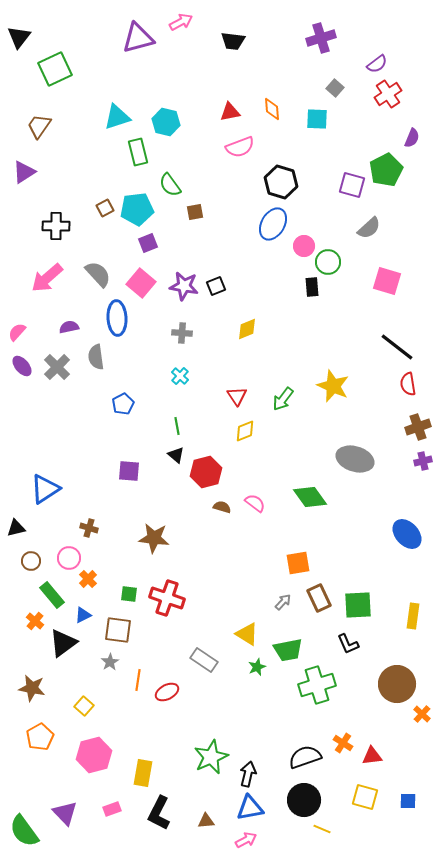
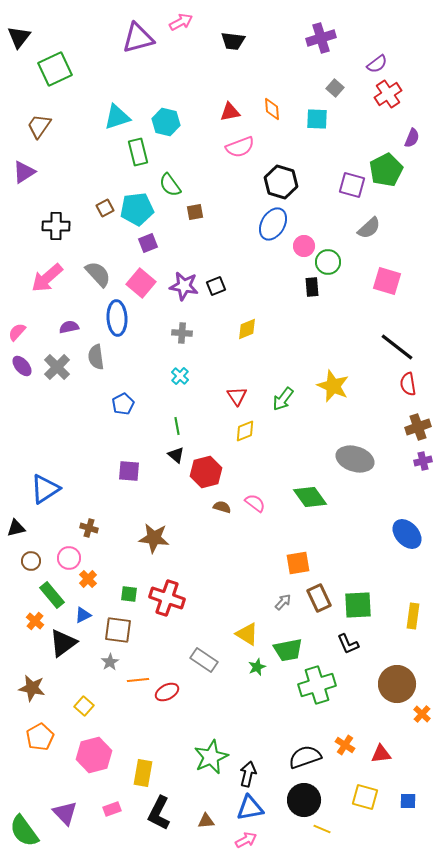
orange line at (138, 680): rotated 75 degrees clockwise
orange cross at (343, 743): moved 2 px right, 2 px down
red triangle at (372, 756): moved 9 px right, 2 px up
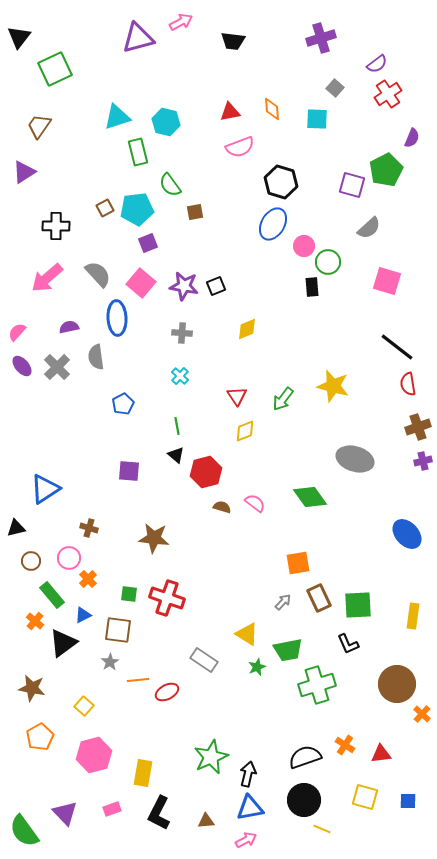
yellow star at (333, 386): rotated 8 degrees counterclockwise
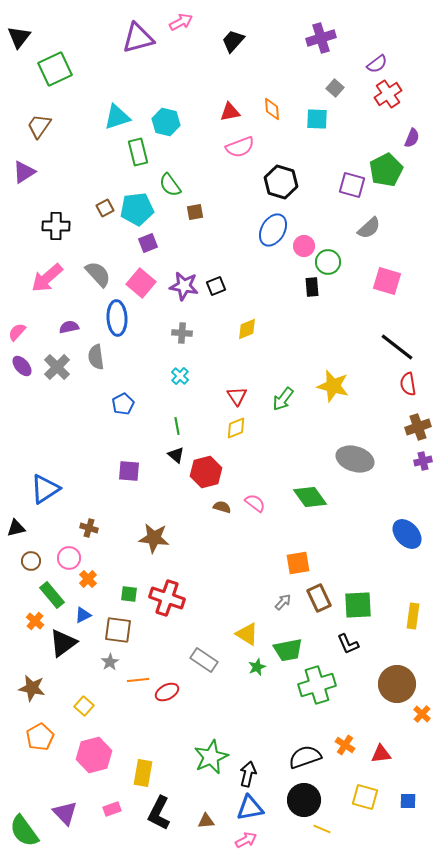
black trapezoid at (233, 41): rotated 125 degrees clockwise
blue ellipse at (273, 224): moved 6 px down
yellow diamond at (245, 431): moved 9 px left, 3 px up
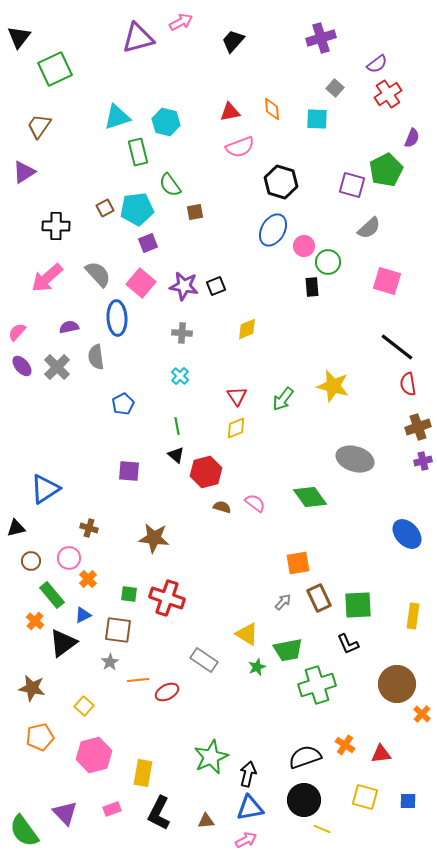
orange pentagon at (40, 737): rotated 16 degrees clockwise
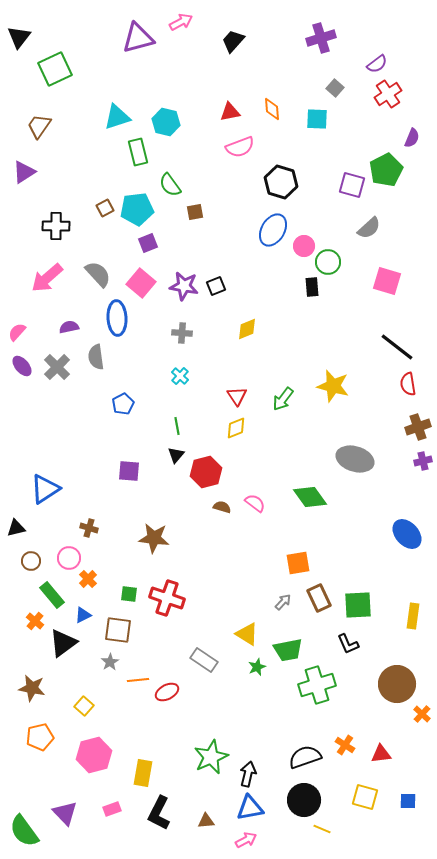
black triangle at (176, 455): rotated 30 degrees clockwise
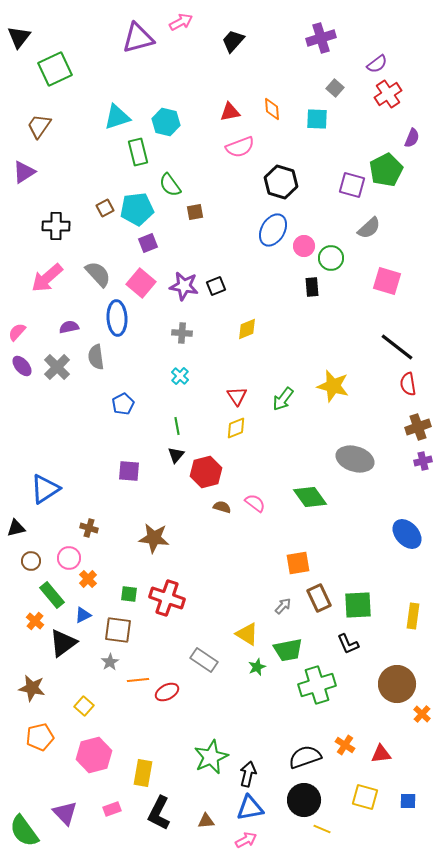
green circle at (328, 262): moved 3 px right, 4 px up
gray arrow at (283, 602): moved 4 px down
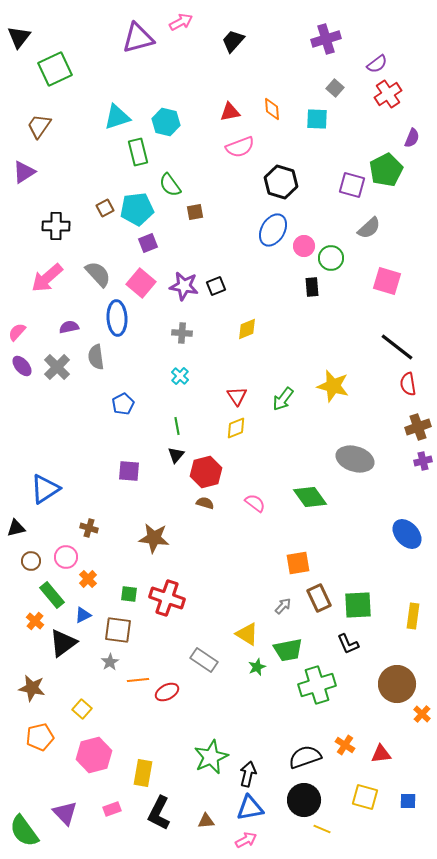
purple cross at (321, 38): moved 5 px right, 1 px down
brown semicircle at (222, 507): moved 17 px left, 4 px up
pink circle at (69, 558): moved 3 px left, 1 px up
yellow square at (84, 706): moved 2 px left, 3 px down
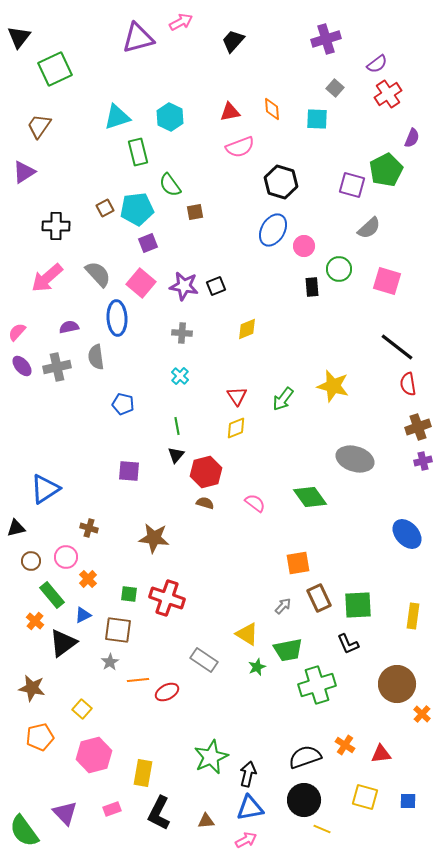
cyan hexagon at (166, 122): moved 4 px right, 5 px up; rotated 12 degrees clockwise
green circle at (331, 258): moved 8 px right, 11 px down
gray cross at (57, 367): rotated 32 degrees clockwise
blue pentagon at (123, 404): rotated 30 degrees counterclockwise
